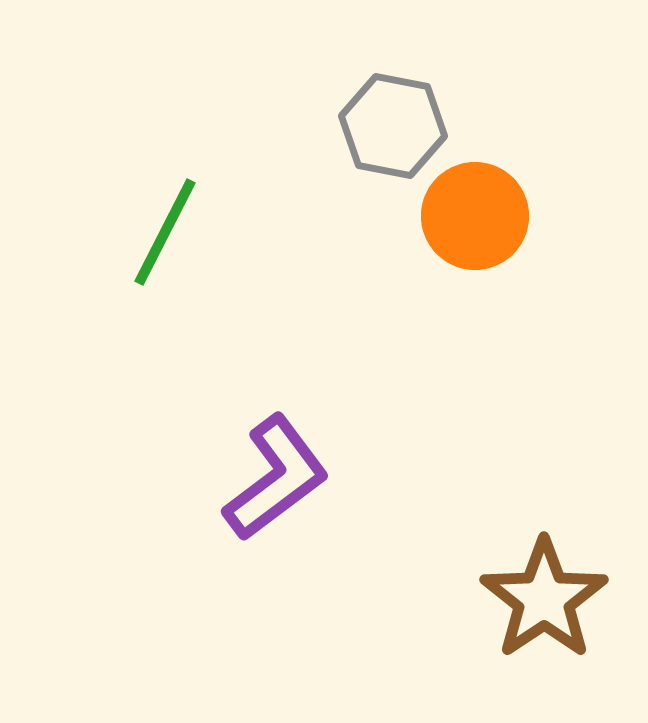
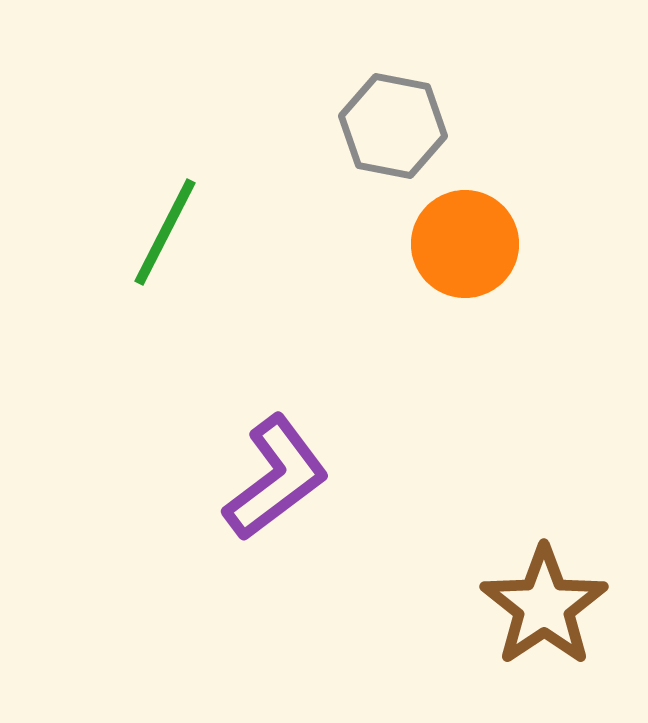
orange circle: moved 10 px left, 28 px down
brown star: moved 7 px down
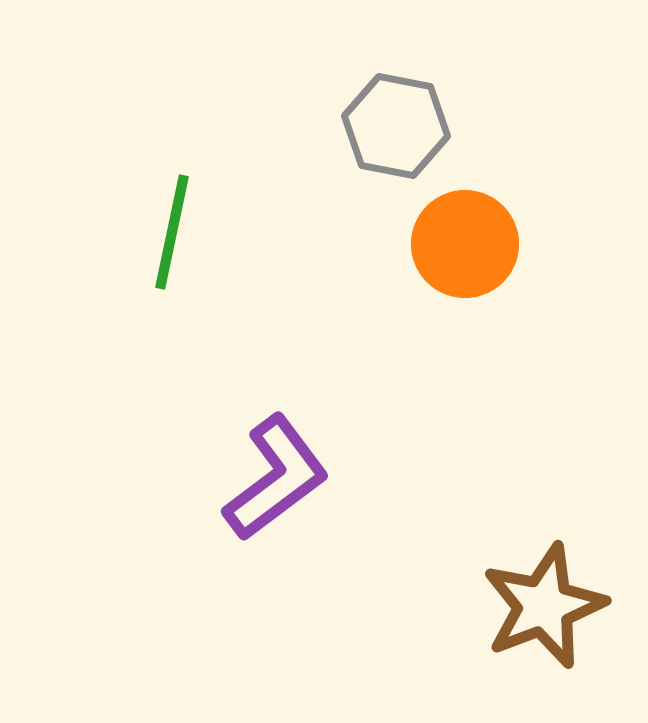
gray hexagon: moved 3 px right
green line: moved 7 px right; rotated 15 degrees counterclockwise
brown star: rotated 13 degrees clockwise
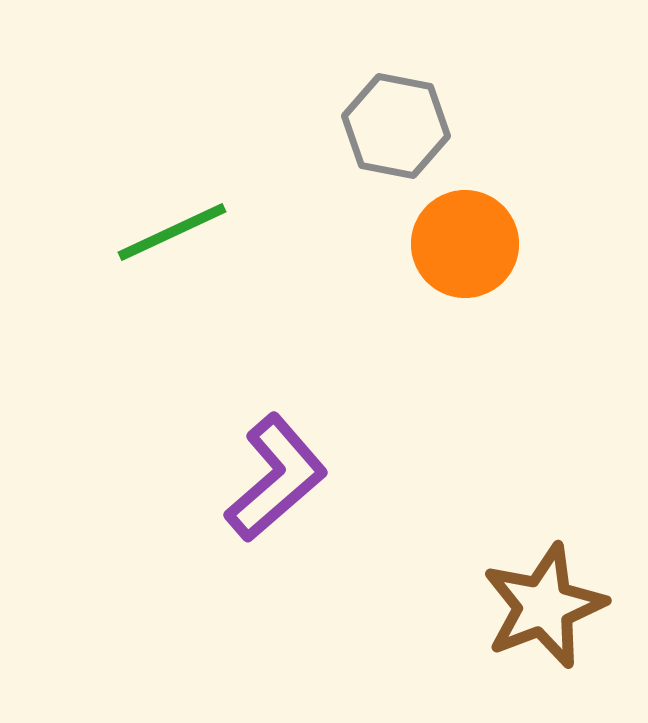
green line: rotated 53 degrees clockwise
purple L-shape: rotated 4 degrees counterclockwise
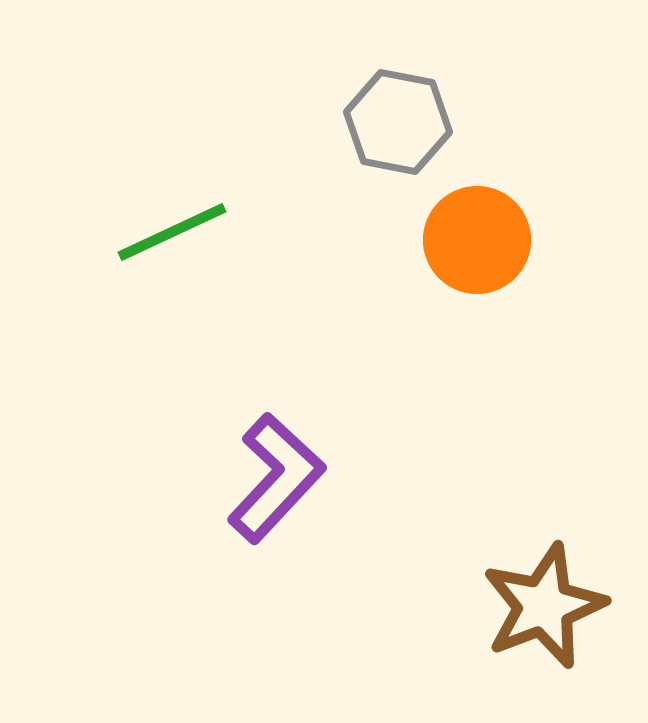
gray hexagon: moved 2 px right, 4 px up
orange circle: moved 12 px right, 4 px up
purple L-shape: rotated 6 degrees counterclockwise
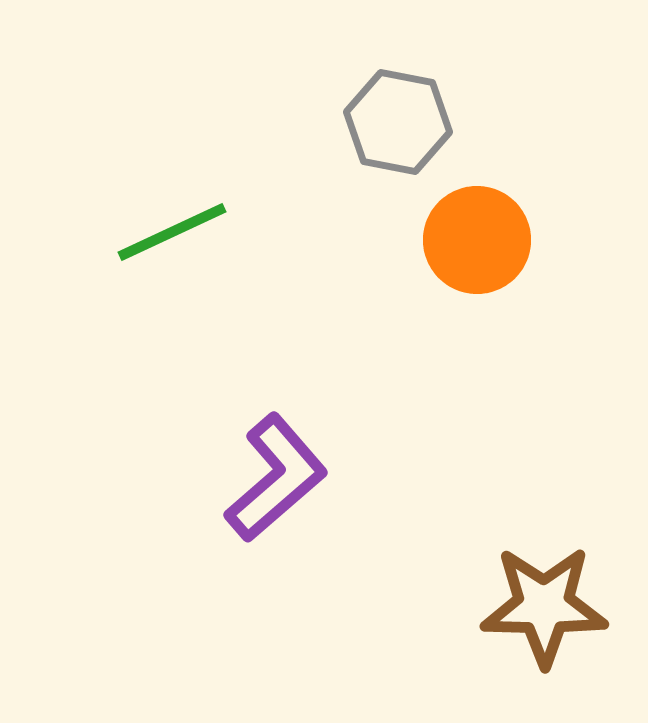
purple L-shape: rotated 6 degrees clockwise
brown star: rotated 22 degrees clockwise
